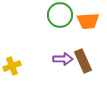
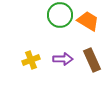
orange trapezoid: rotated 145 degrees counterclockwise
brown rectangle: moved 9 px right, 1 px up
yellow cross: moved 19 px right, 6 px up
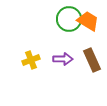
green circle: moved 9 px right, 4 px down
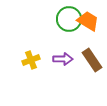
brown rectangle: rotated 10 degrees counterclockwise
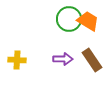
yellow cross: moved 14 px left; rotated 24 degrees clockwise
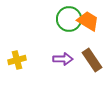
yellow cross: rotated 18 degrees counterclockwise
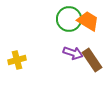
purple arrow: moved 10 px right, 6 px up; rotated 18 degrees clockwise
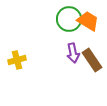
purple arrow: rotated 60 degrees clockwise
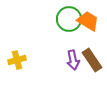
purple arrow: moved 7 px down
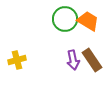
green circle: moved 4 px left
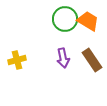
purple arrow: moved 10 px left, 2 px up
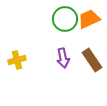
orange trapezoid: moved 1 px right, 2 px up; rotated 55 degrees counterclockwise
